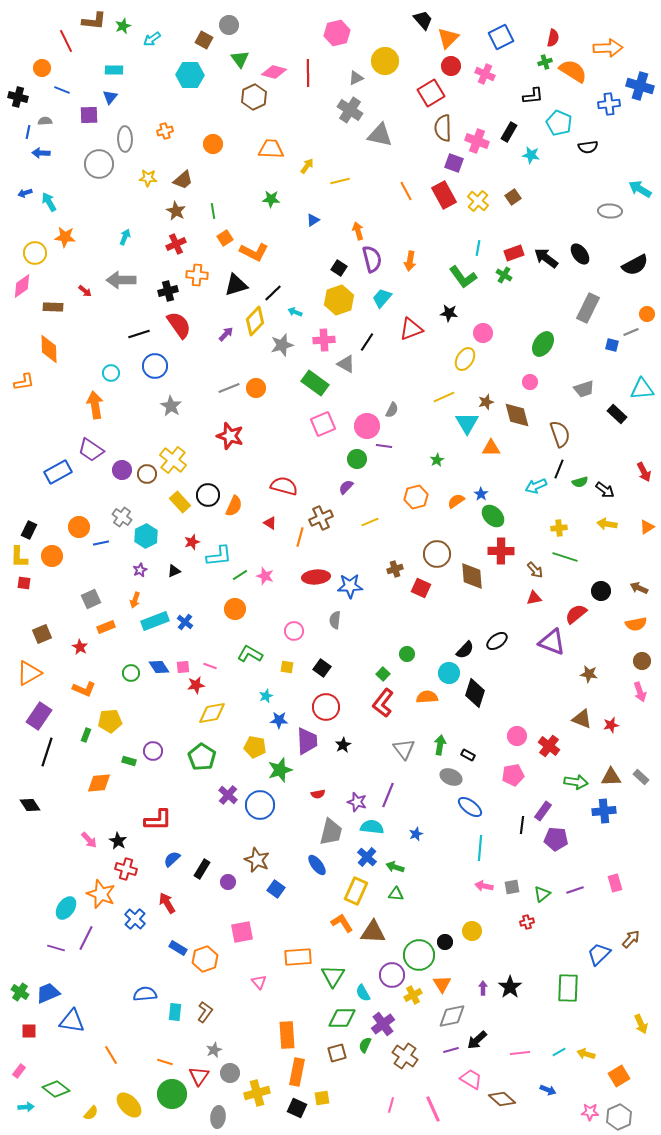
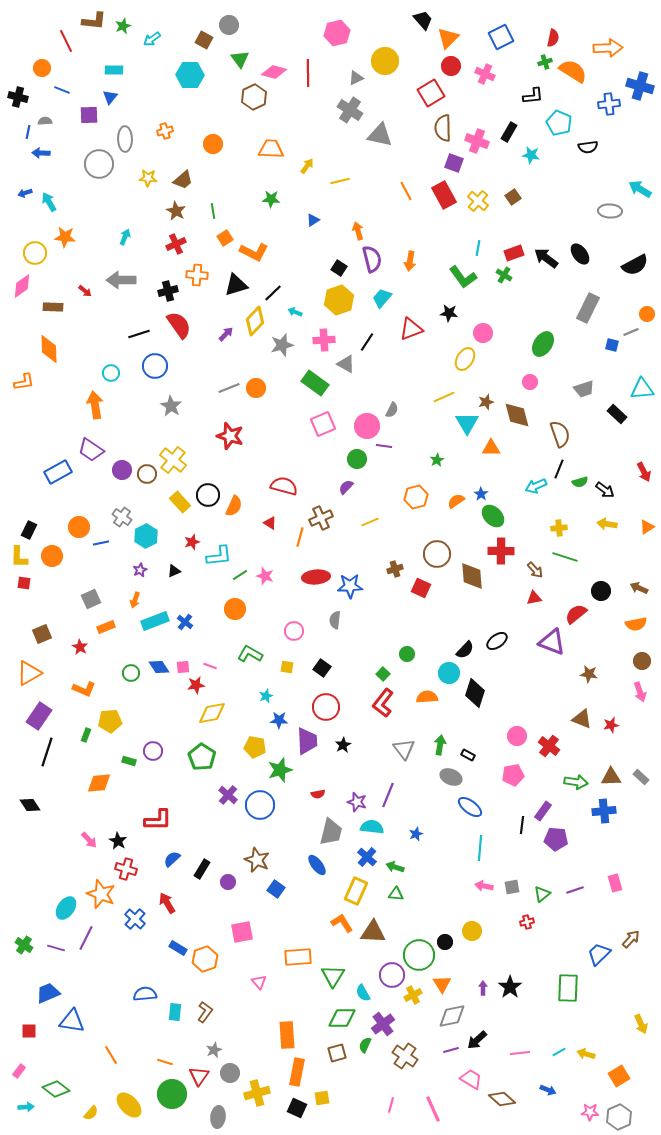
green cross at (20, 992): moved 4 px right, 47 px up
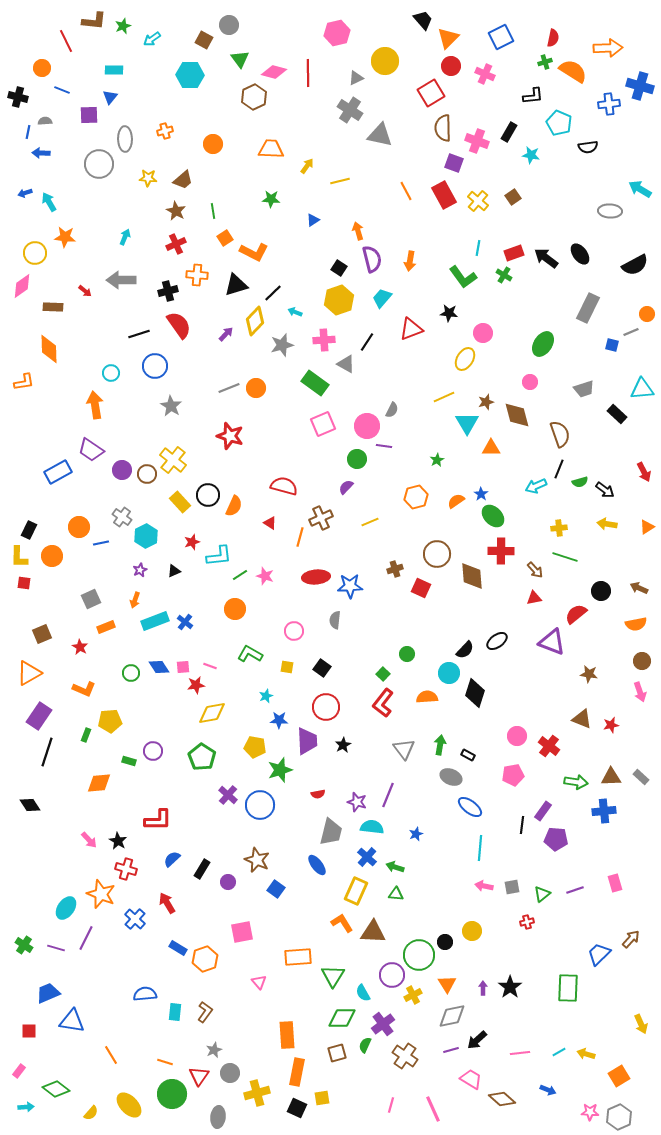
orange triangle at (442, 984): moved 5 px right
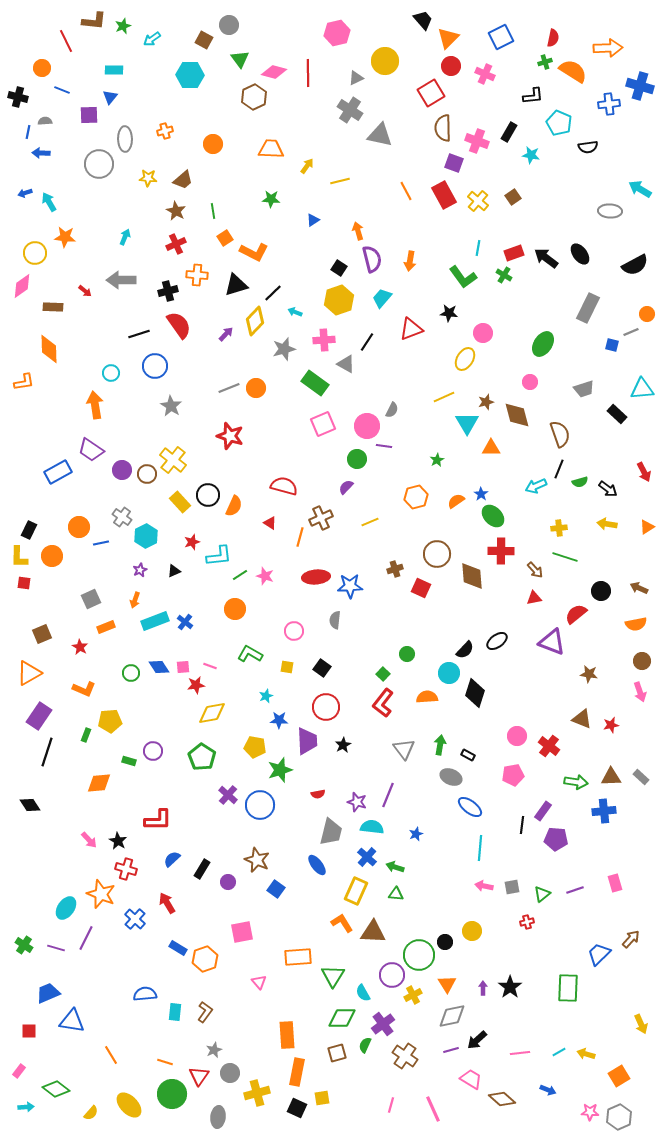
gray star at (282, 345): moved 2 px right, 4 px down
black arrow at (605, 490): moved 3 px right, 1 px up
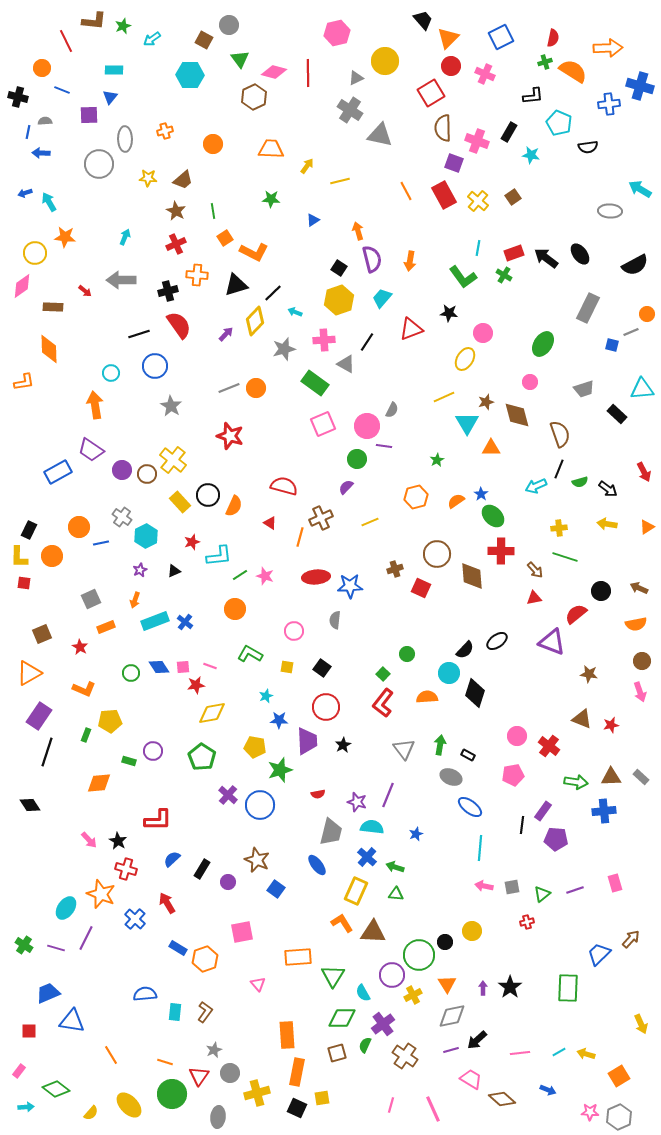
pink triangle at (259, 982): moved 1 px left, 2 px down
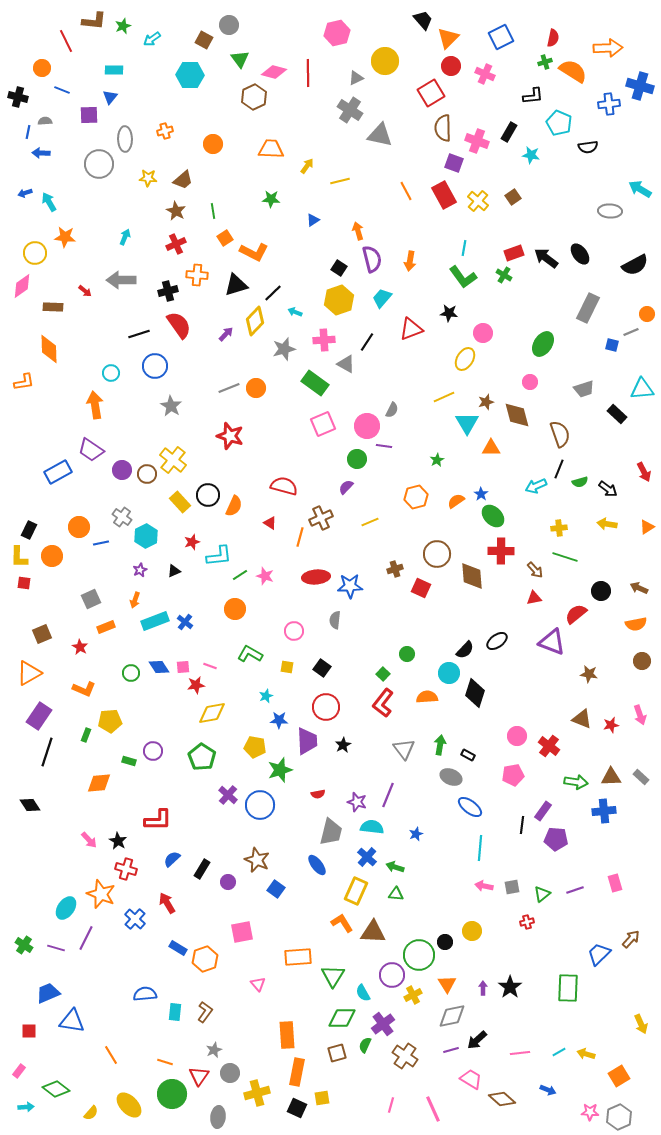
cyan line at (478, 248): moved 14 px left
pink arrow at (640, 692): moved 23 px down
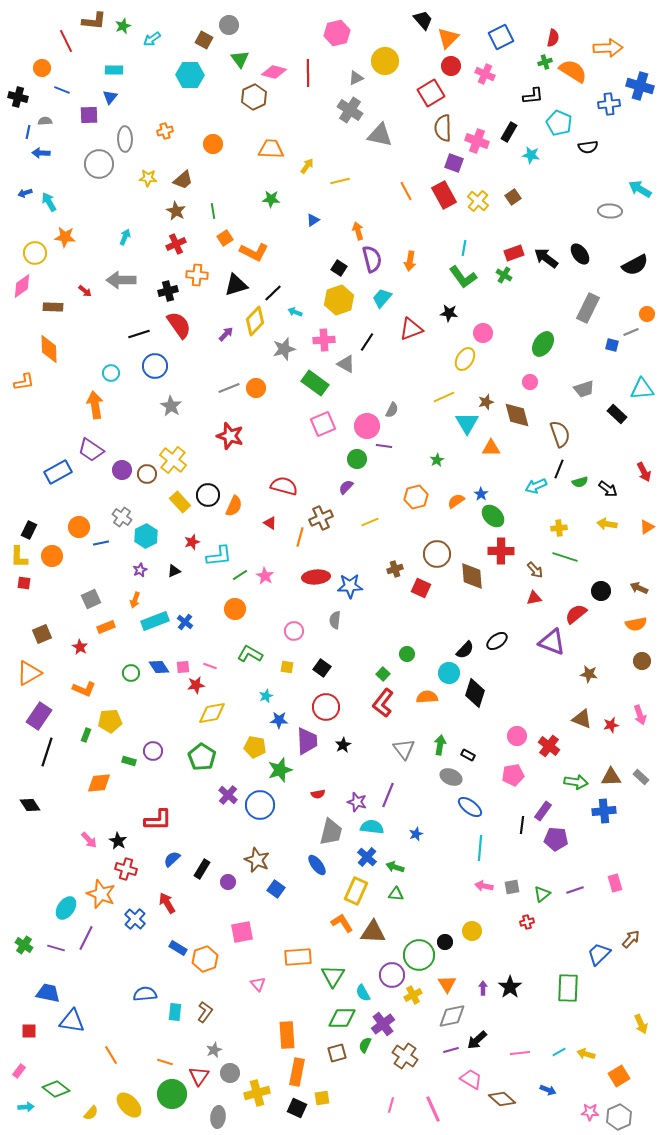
pink star at (265, 576): rotated 12 degrees clockwise
blue trapezoid at (48, 993): rotated 35 degrees clockwise
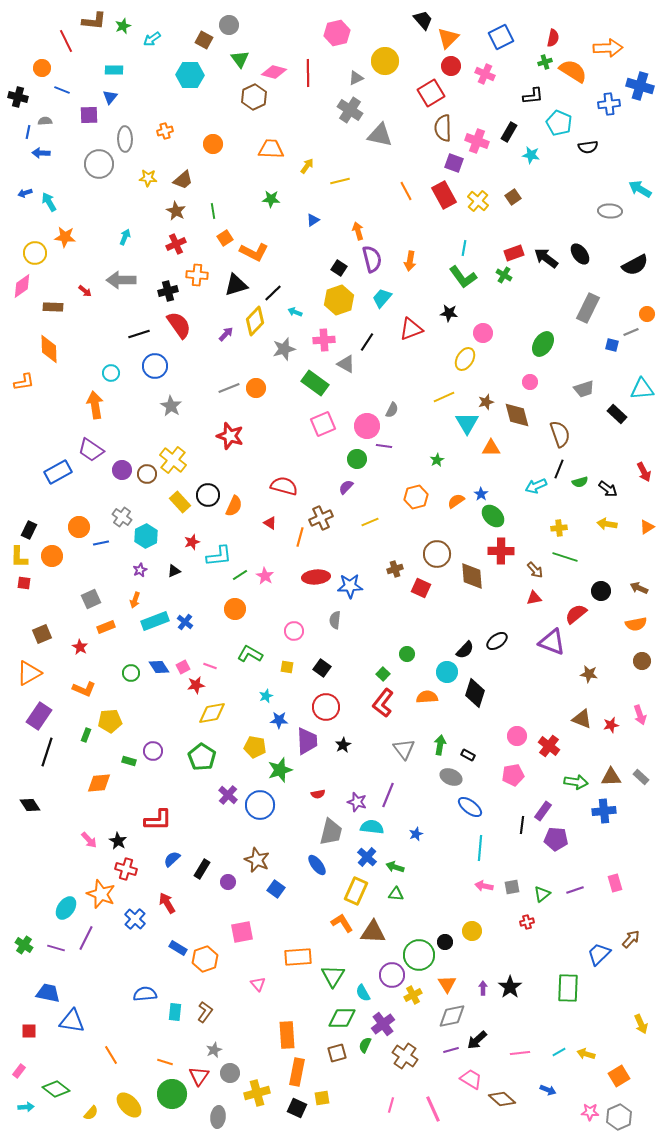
pink square at (183, 667): rotated 24 degrees counterclockwise
cyan circle at (449, 673): moved 2 px left, 1 px up
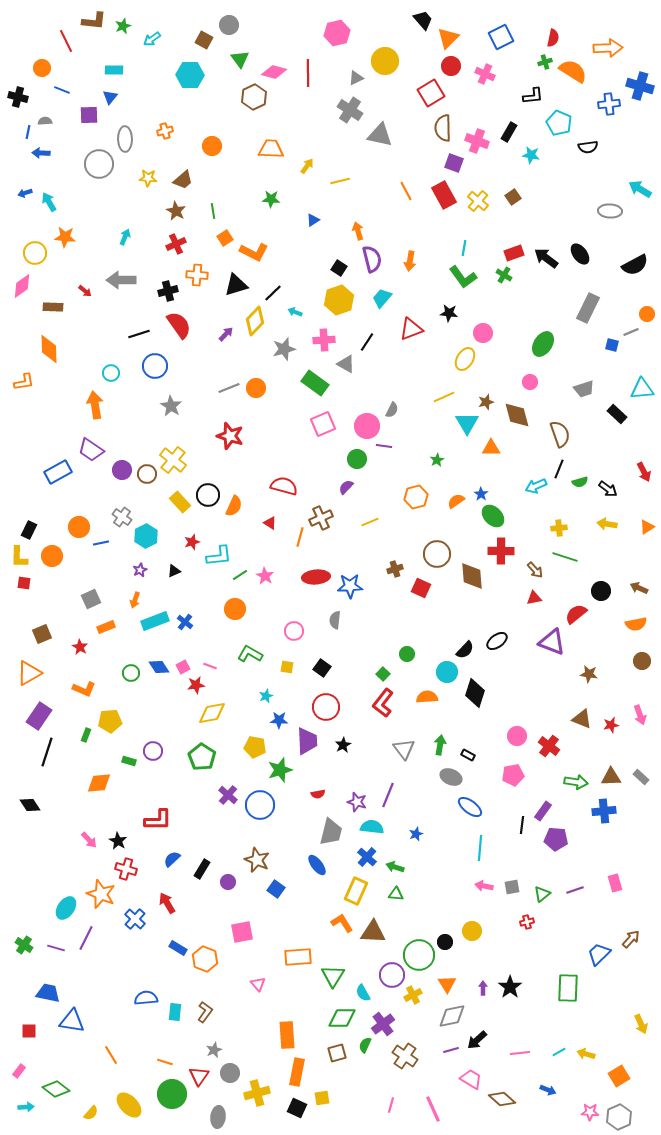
orange circle at (213, 144): moved 1 px left, 2 px down
orange hexagon at (205, 959): rotated 20 degrees counterclockwise
blue semicircle at (145, 994): moved 1 px right, 4 px down
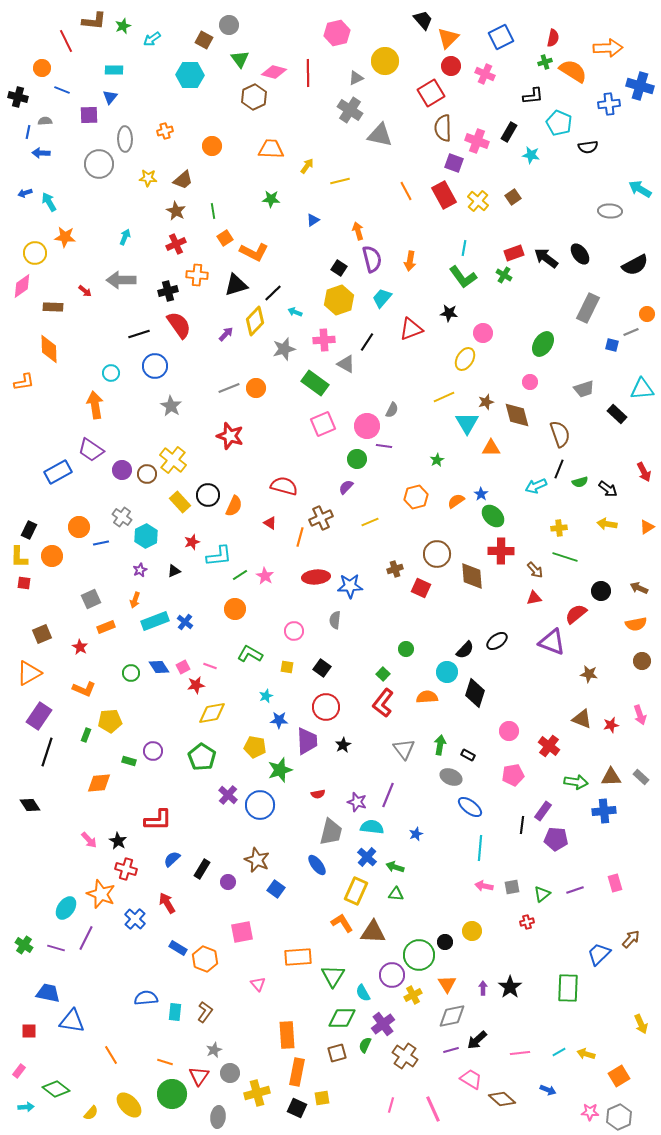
green circle at (407, 654): moved 1 px left, 5 px up
pink circle at (517, 736): moved 8 px left, 5 px up
